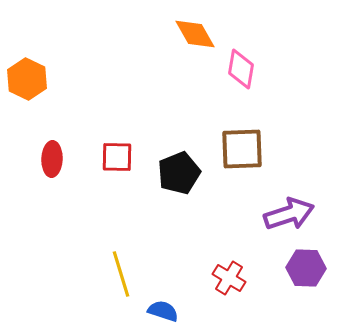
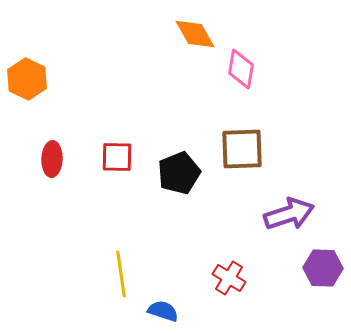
purple hexagon: moved 17 px right
yellow line: rotated 9 degrees clockwise
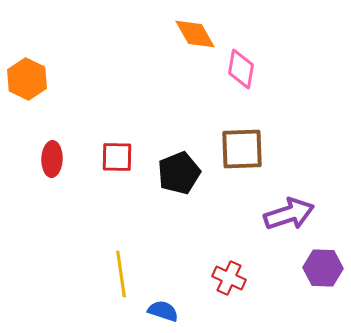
red cross: rotated 8 degrees counterclockwise
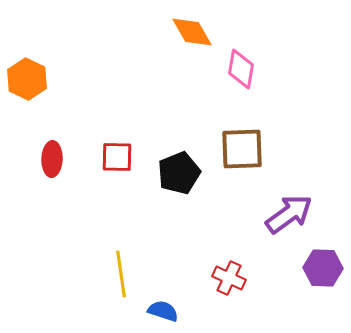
orange diamond: moved 3 px left, 2 px up
purple arrow: rotated 18 degrees counterclockwise
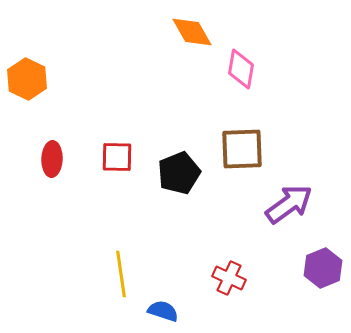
purple arrow: moved 10 px up
purple hexagon: rotated 24 degrees counterclockwise
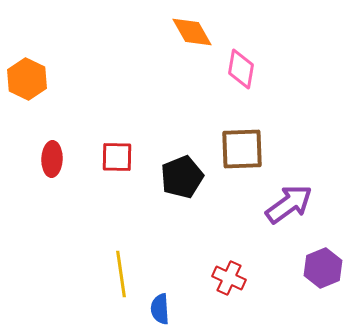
black pentagon: moved 3 px right, 4 px down
blue semicircle: moved 3 px left, 2 px up; rotated 112 degrees counterclockwise
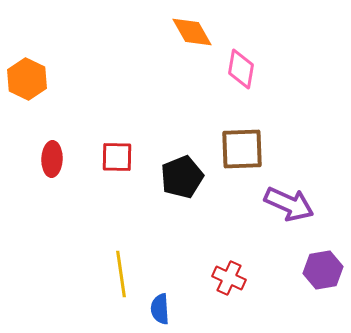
purple arrow: rotated 60 degrees clockwise
purple hexagon: moved 2 px down; rotated 12 degrees clockwise
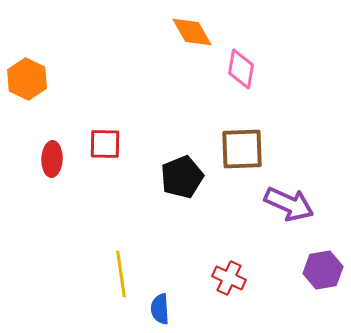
red square: moved 12 px left, 13 px up
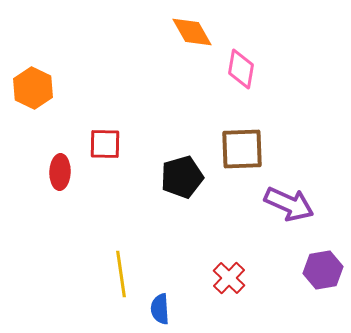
orange hexagon: moved 6 px right, 9 px down
red ellipse: moved 8 px right, 13 px down
black pentagon: rotated 6 degrees clockwise
red cross: rotated 20 degrees clockwise
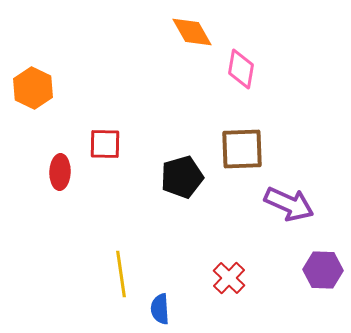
purple hexagon: rotated 12 degrees clockwise
